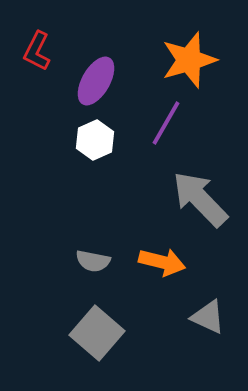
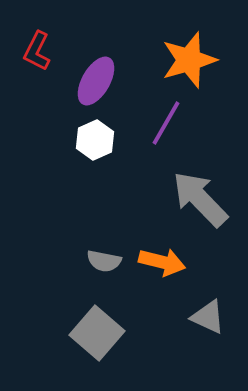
gray semicircle: moved 11 px right
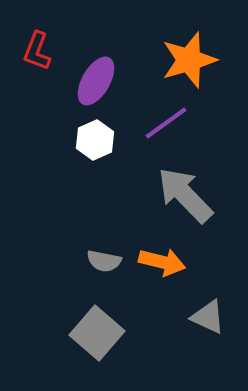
red L-shape: rotated 6 degrees counterclockwise
purple line: rotated 24 degrees clockwise
gray arrow: moved 15 px left, 4 px up
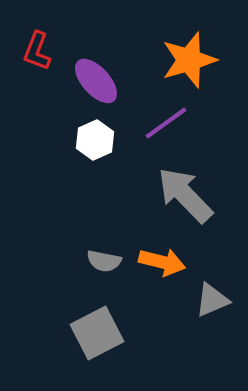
purple ellipse: rotated 72 degrees counterclockwise
gray triangle: moved 4 px right, 17 px up; rotated 48 degrees counterclockwise
gray square: rotated 22 degrees clockwise
